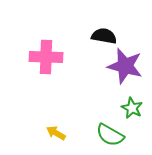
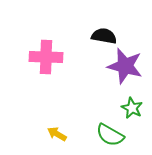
yellow arrow: moved 1 px right, 1 px down
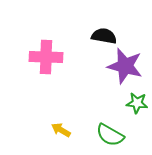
green star: moved 5 px right, 5 px up; rotated 20 degrees counterclockwise
yellow arrow: moved 4 px right, 4 px up
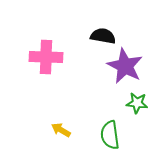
black semicircle: moved 1 px left
purple star: rotated 12 degrees clockwise
green semicircle: rotated 52 degrees clockwise
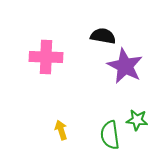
green star: moved 17 px down
yellow arrow: rotated 42 degrees clockwise
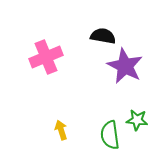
pink cross: rotated 24 degrees counterclockwise
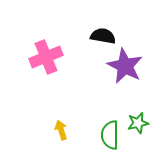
green star: moved 1 px right, 3 px down; rotated 20 degrees counterclockwise
green semicircle: rotated 8 degrees clockwise
